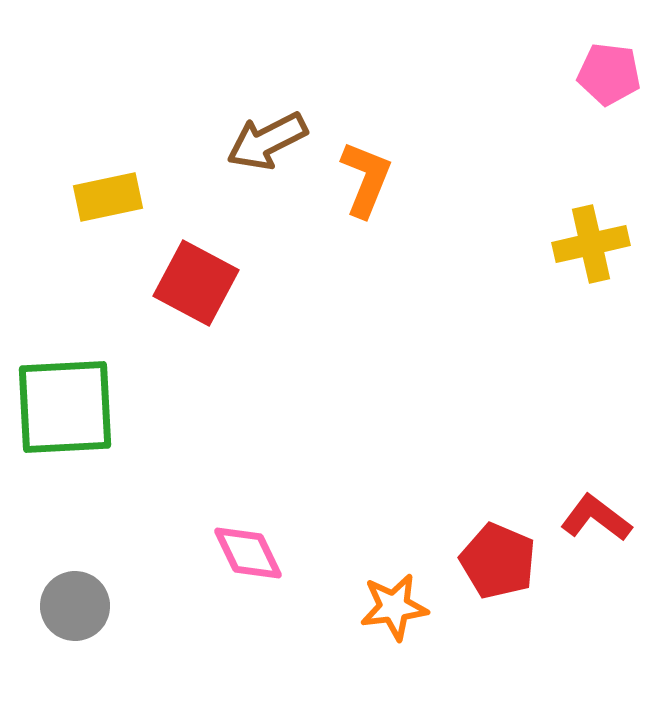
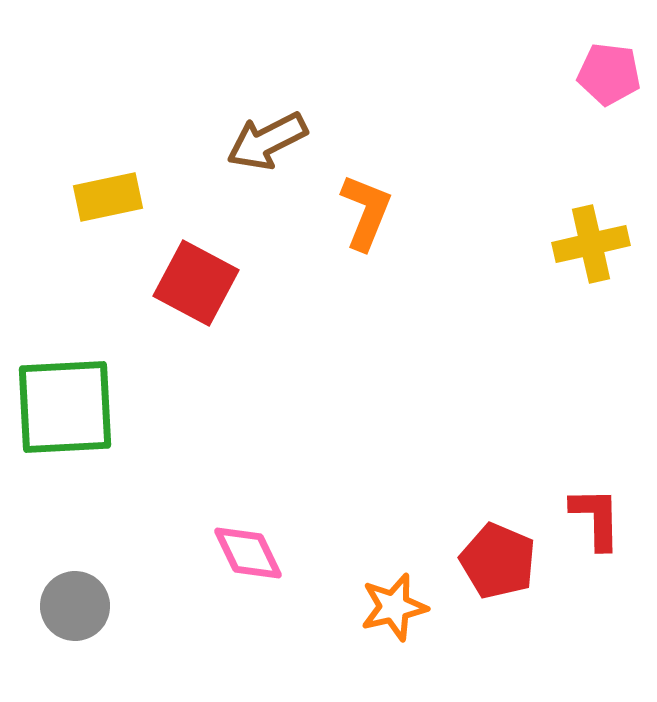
orange L-shape: moved 33 px down
red L-shape: rotated 52 degrees clockwise
orange star: rotated 6 degrees counterclockwise
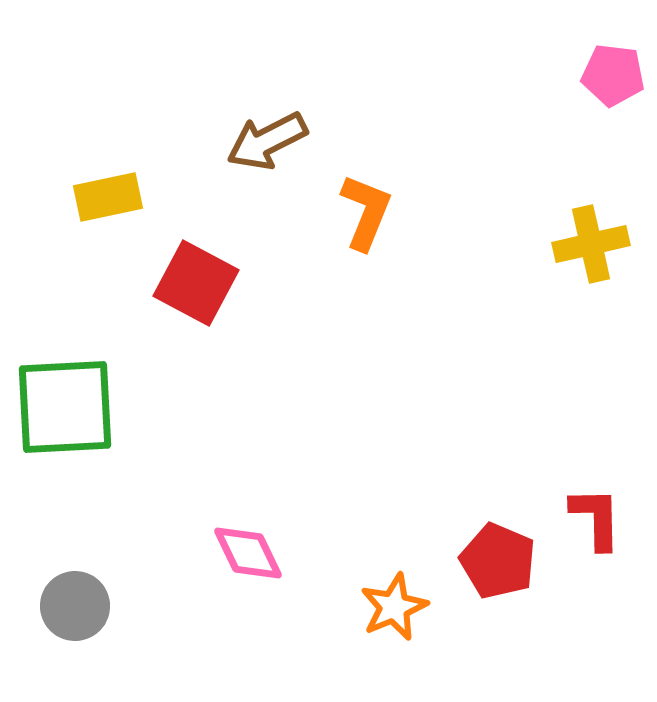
pink pentagon: moved 4 px right, 1 px down
orange star: rotated 10 degrees counterclockwise
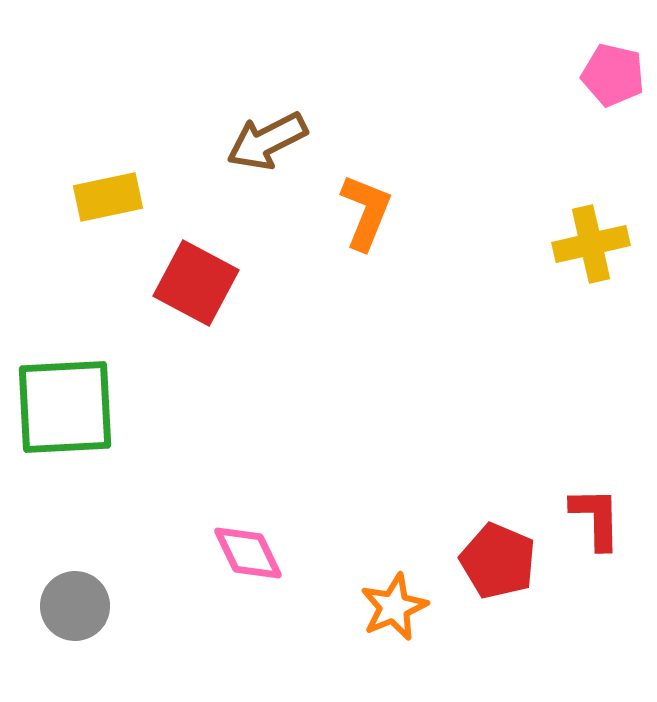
pink pentagon: rotated 6 degrees clockwise
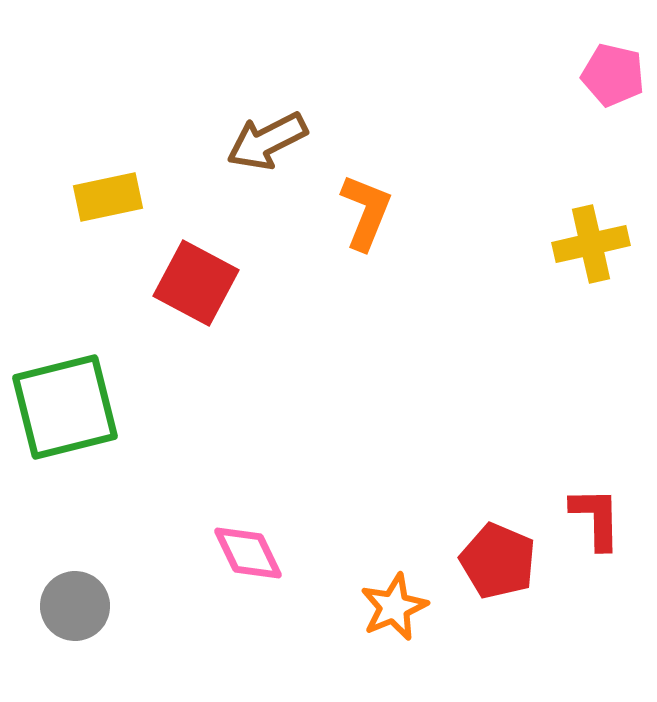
green square: rotated 11 degrees counterclockwise
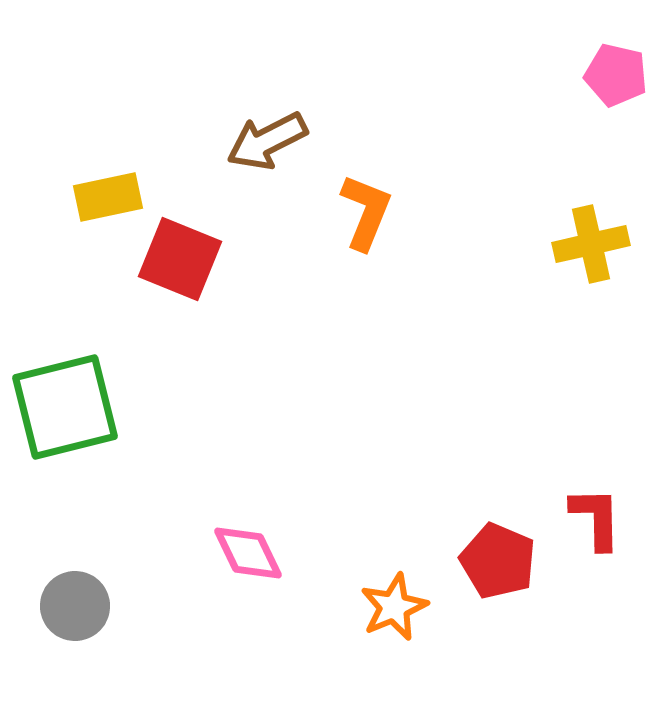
pink pentagon: moved 3 px right
red square: moved 16 px left, 24 px up; rotated 6 degrees counterclockwise
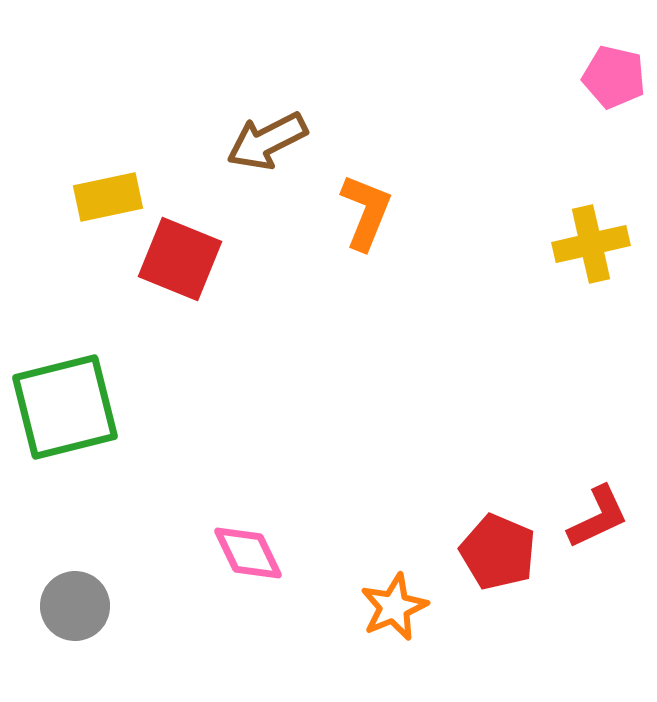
pink pentagon: moved 2 px left, 2 px down
red L-shape: moved 2 px right, 1 px up; rotated 66 degrees clockwise
red pentagon: moved 9 px up
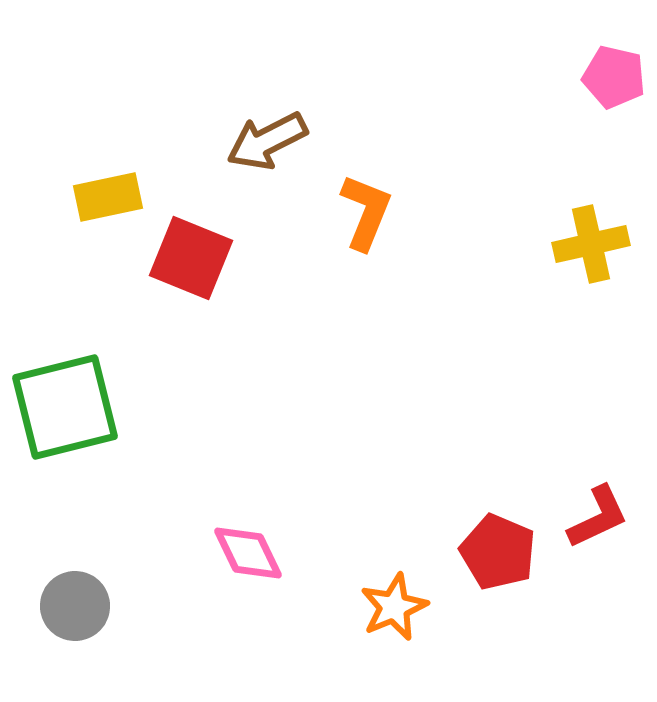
red square: moved 11 px right, 1 px up
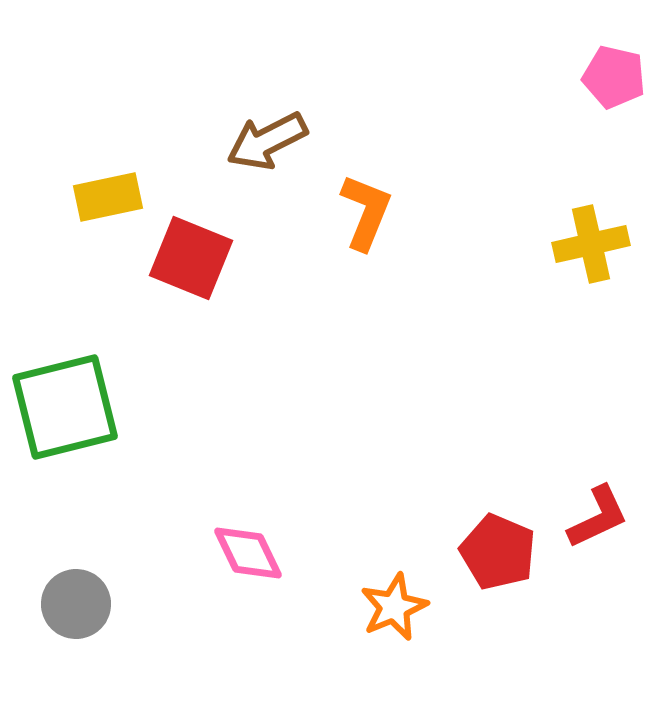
gray circle: moved 1 px right, 2 px up
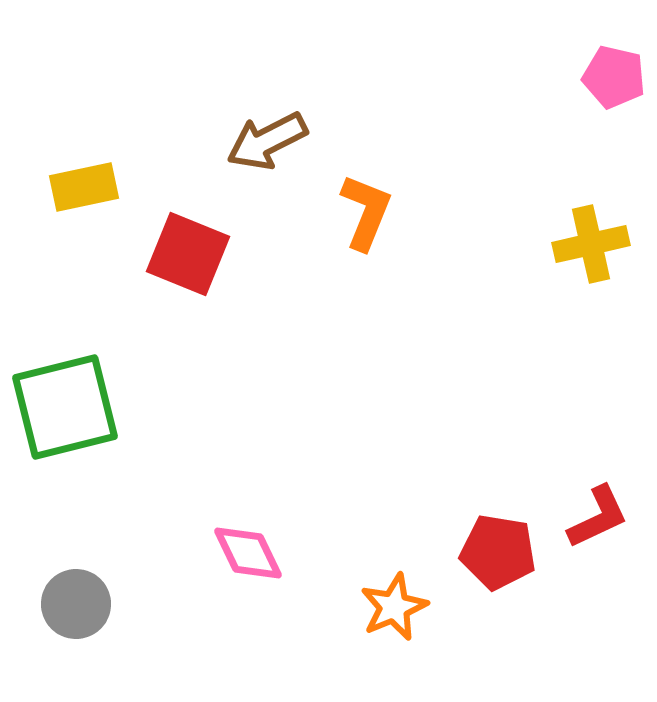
yellow rectangle: moved 24 px left, 10 px up
red square: moved 3 px left, 4 px up
red pentagon: rotated 14 degrees counterclockwise
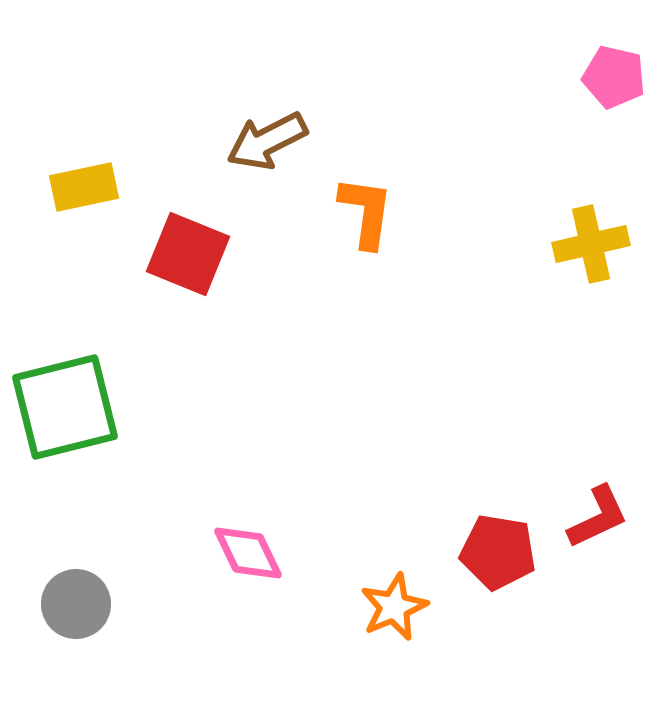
orange L-shape: rotated 14 degrees counterclockwise
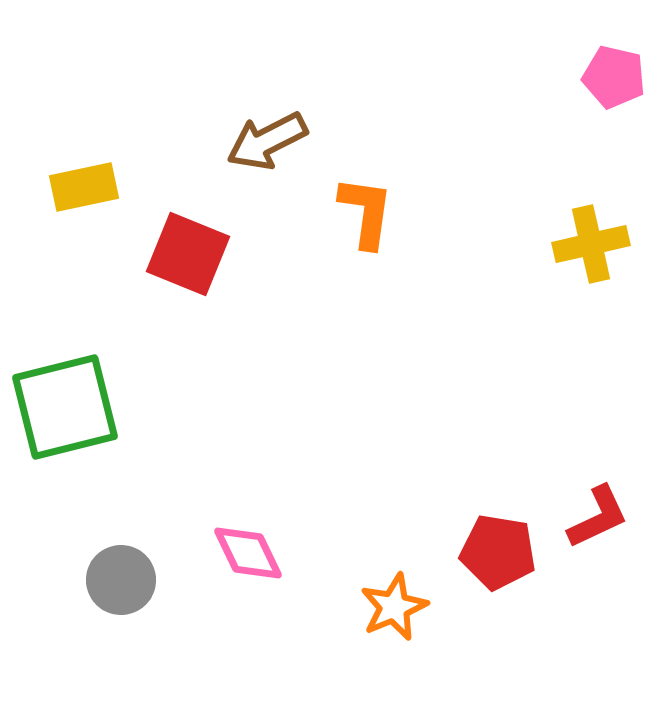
gray circle: moved 45 px right, 24 px up
